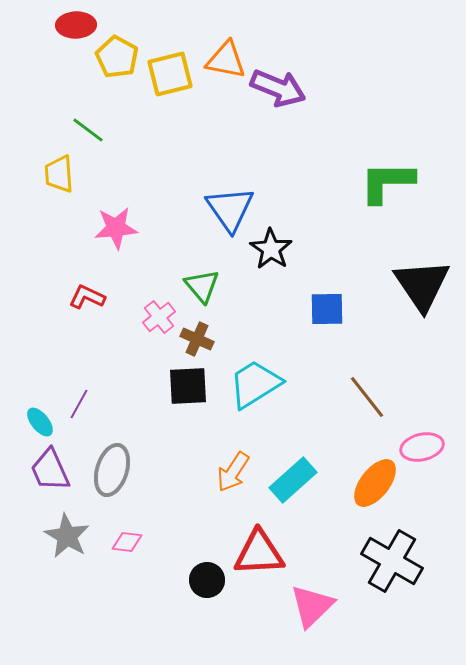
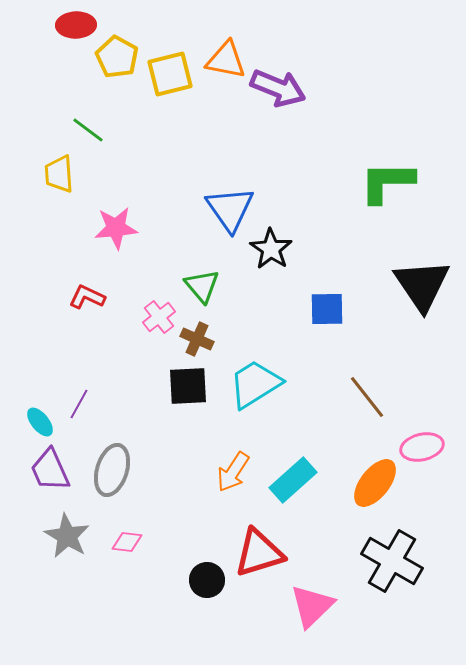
red triangle: rotated 14 degrees counterclockwise
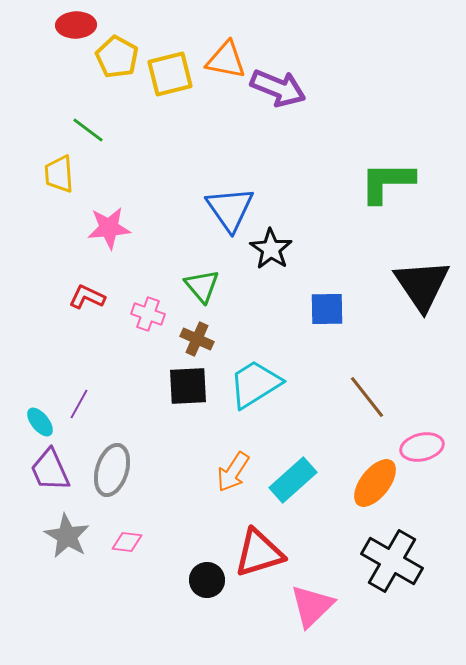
pink star: moved 7 px left
pink cross: moved 11 px left, 3 px up; rotated 32 degrees counterclockwise
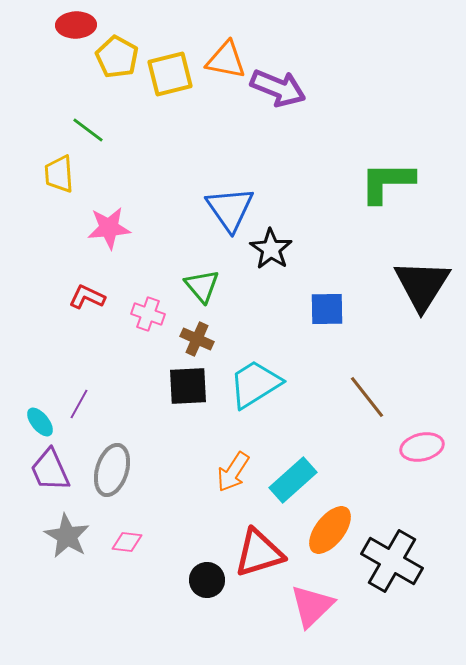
black triangle: rotated 6 degrees clockwise
orange ellipse: moved 45 px left, 47 px down
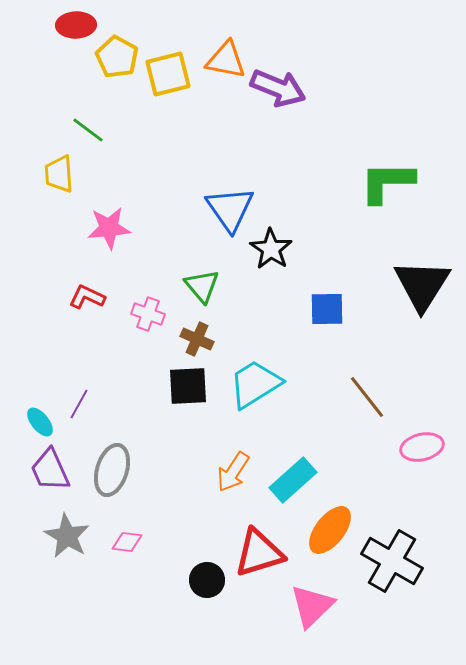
yellow square: moved 2 px left
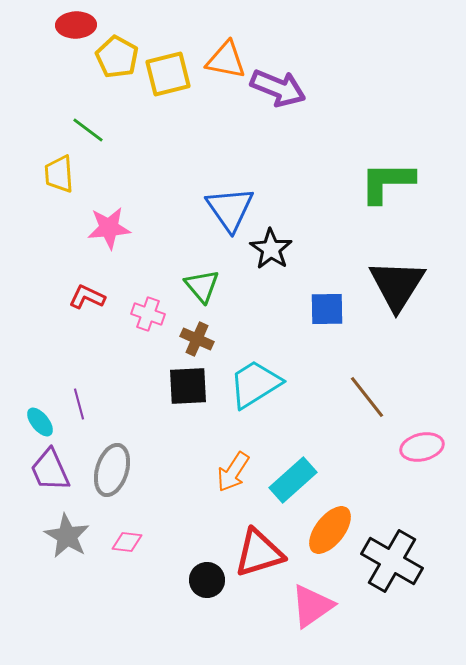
black triangle: moved 25 px left
purple line: rotated 44 degrees counterclockwise
pink triangle: rotated 9 degrees clockwise
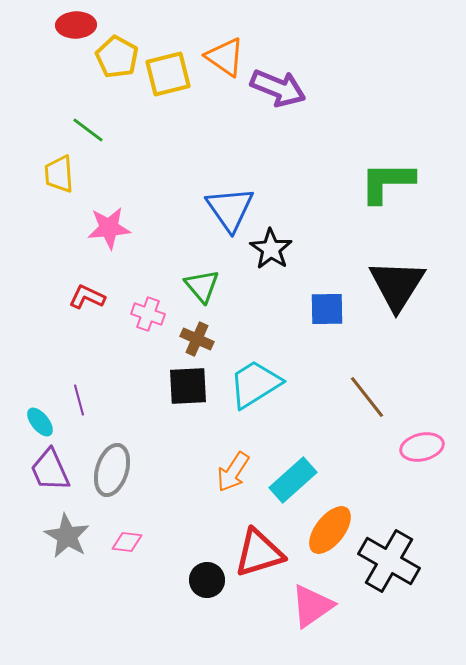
orange triangle: moved 1 px left, 3 px up; rotated 24 degrees clockwise
purple line: moved 4 px up
black cross: moved 3 px left
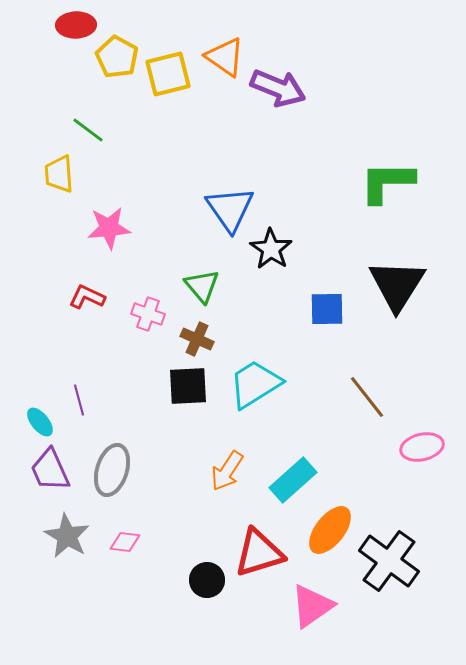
orange arrow: moved 6 px left, 1 px up
pink diamond: moved 2 px left
black cross: rotated 6 degrees clockwise
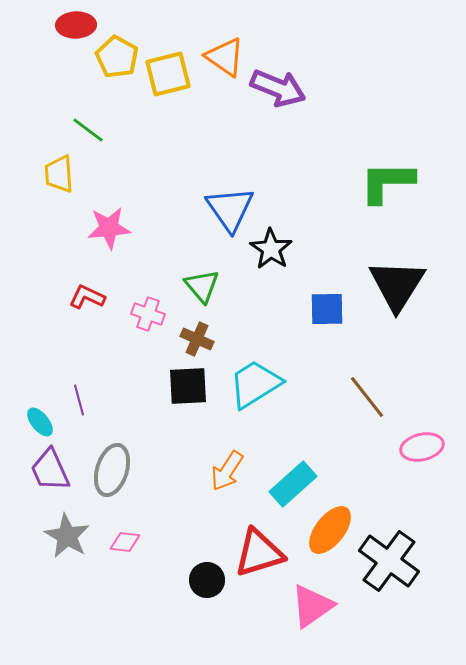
cyan rectangle: moved 4 px down
